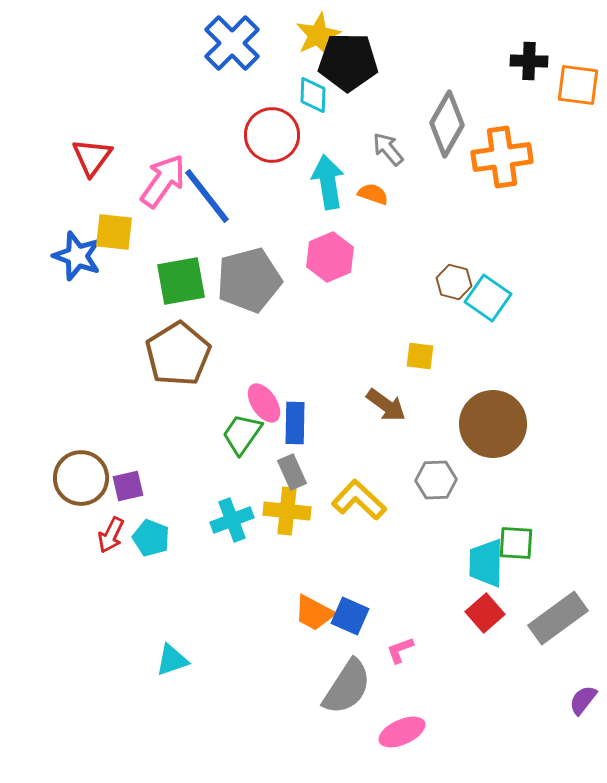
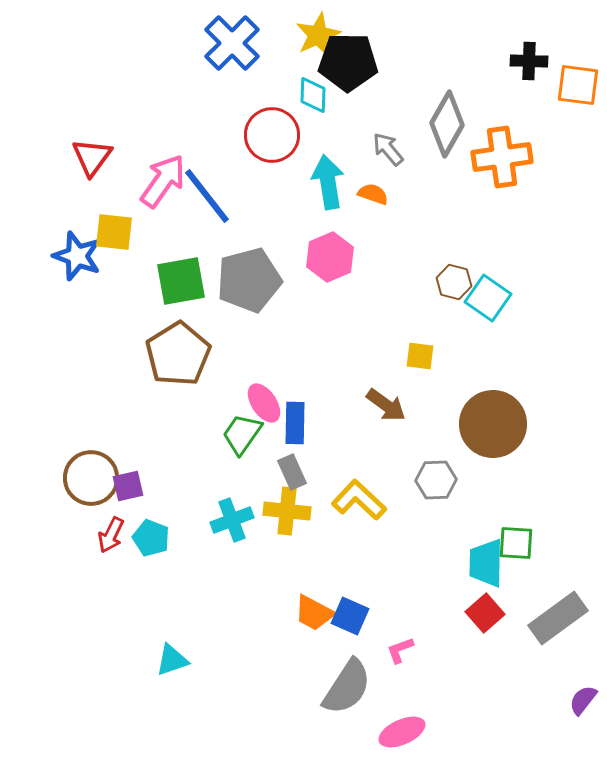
brown circle at (81, 478): moved 10 px right
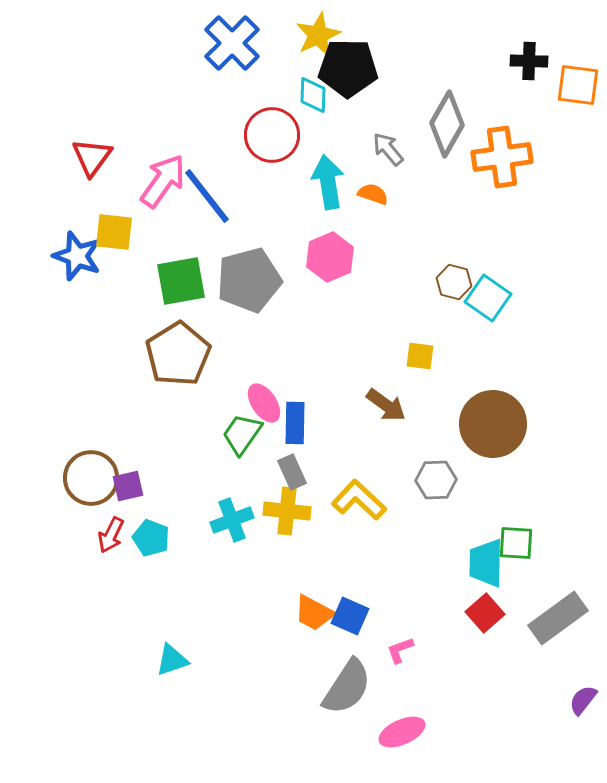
black pentagon at (348, 62): moved 6 px down
